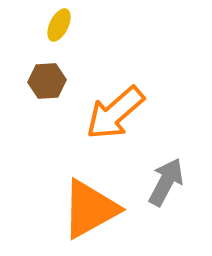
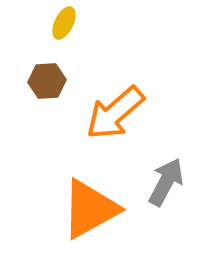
yellow ellipse: moved 5 px right, 2 px up
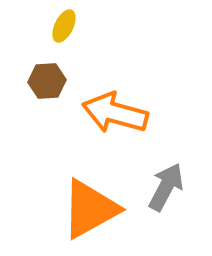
yellow ellipse: moved 3 px down
orange arrow: rotated 56 degrees clockwise
gray arrow: moved 5 px down
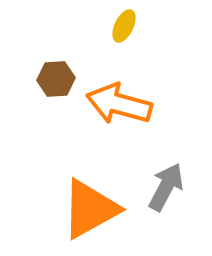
yellow ellipse: moved 60 px right
brown hexagon: moved 9 px right, 2 px up
orange arrow: moved 4 px right, 9 px up
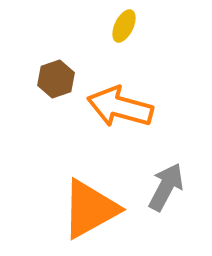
brown hexagon: rotated 15 degrees counterclockwise
orange arrow: moved 1 px right, 3 px down
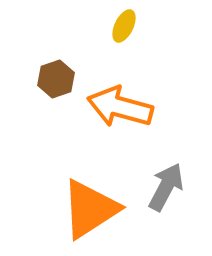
orange triangle: rotated 4 degrees counterclockwise
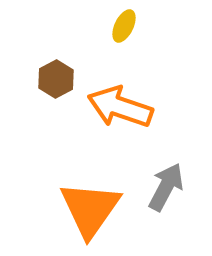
brown hexagon: rotated 9 degrees counterclockwise
orange arrow: rotated 4 degrees clockwise
orange triangle: rotated 22 degrees counterclockwise
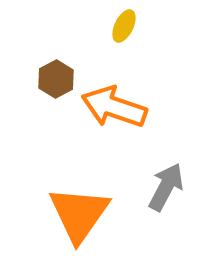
orange arrow: moved 6 px left
orange triangle: moved 11 px left, 5 px down
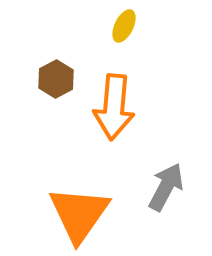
orange arrow: rotated 104 degrees counterclockwise
